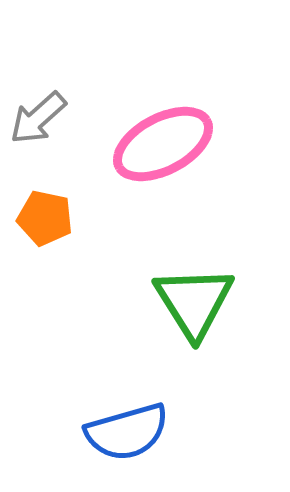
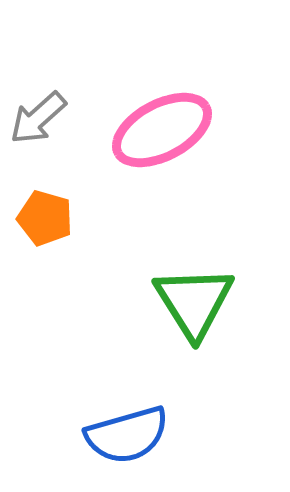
pink ellipse: moved 1 px left, 14 px up
orange pentagon: rotated 4 degrees clockwise
blue semicircle: moved 3 px down
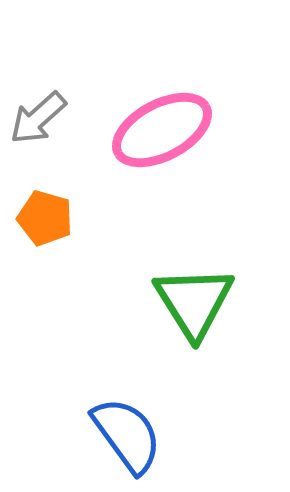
blue semicircle: rotated 110 degrees counterclockwise
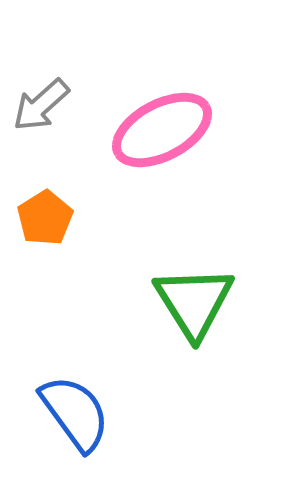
gray arrow: moved 3 px right, 13 px up
orange pentagon: rotated 24 degrees clockwise
blue semicircle: moved 52 px left, 22 px up
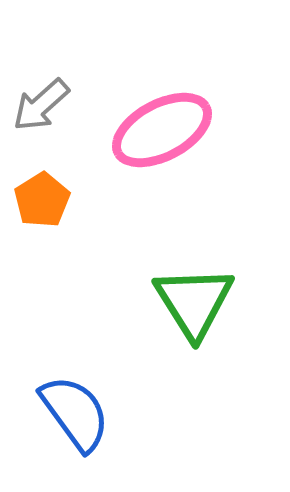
orange pentagon: moved 3 px left, 18 px up
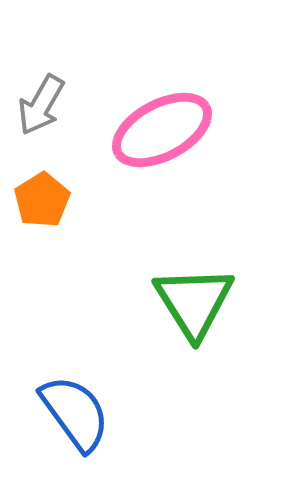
gray arrow: rotated 18 degrees counterclockwise
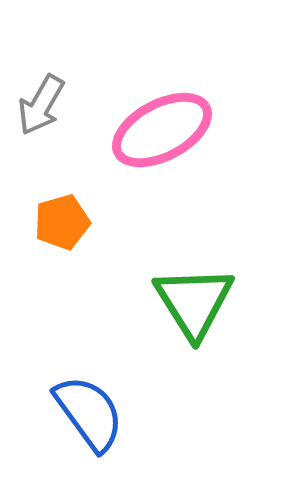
orange pentagon: moved 20 px right, 22 px down; rotated 16 degrees clockwise
blue semicircle: moved 14 px right
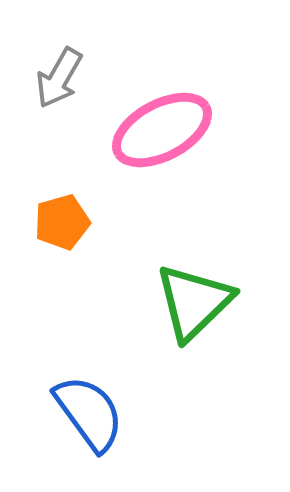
gray arrow: moved 18 px right, 27 px up
green triangle: rotated 18 degrees clockwise
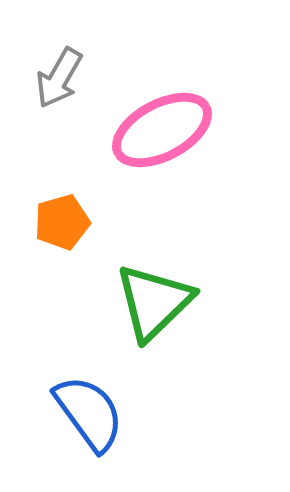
green triangle: moved 40 px left
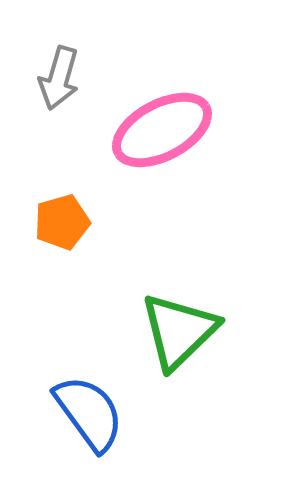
gray arrow: rotated 14 degrees counterclockwise
green triangle: moved 25 px right, 29 px down
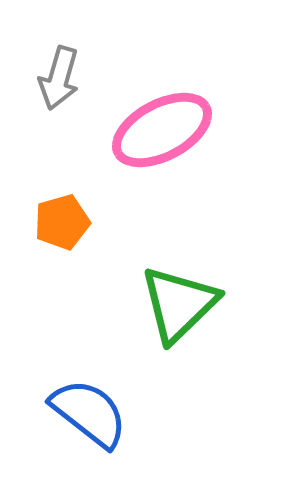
green triangle: moved 27 px up
blue semicircle: rotated 16 degrees counterclockwise
